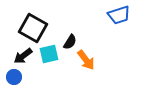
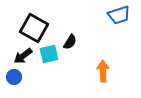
black square: moved 1 px right
orange arrow: moved 17 px right, 11 px down; rotated 145 degrees counterclockwise
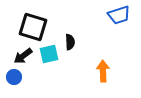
black square: moved 1 px left, 1 px up; rotated 12 degrees counterclockwise
black semicircle: rotated 35 degrees counterclockwise
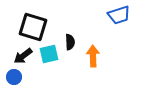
orange arrow: moved 10 px left, 15 px up
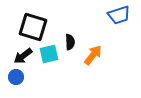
orange arrow: moved 1 px up; rotated 40 degrees clockwise
blue circle: moved 2 px right
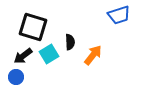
cyan square: rotated 18 degrees counterclockwise
